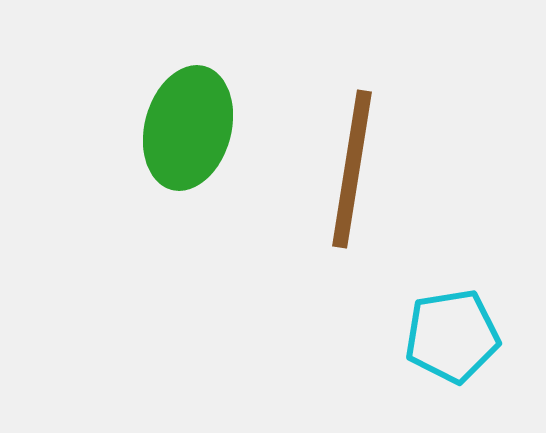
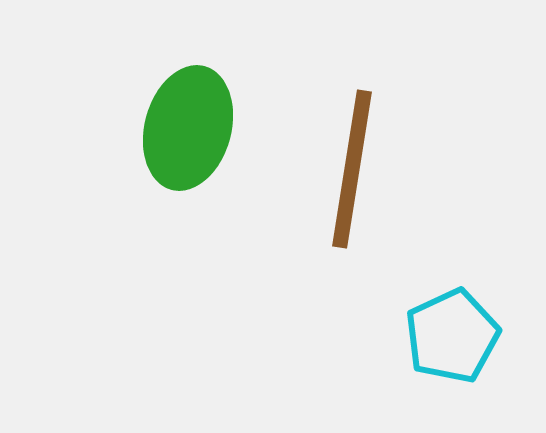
cyan pentagon: rotated 16 degrees counterclockwise
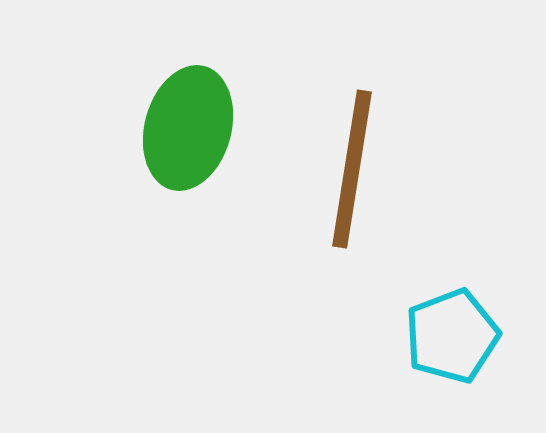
cyan pentagon: rotated 4 degrees clockwise
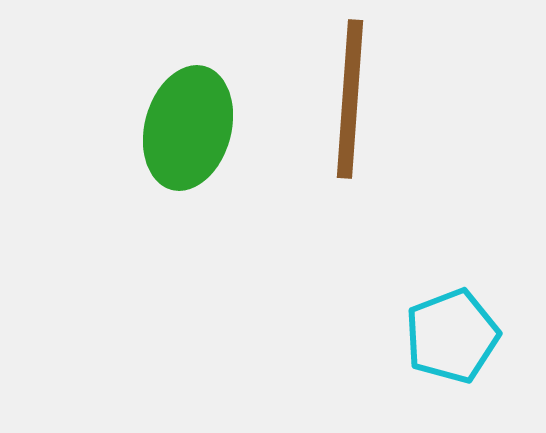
brown line: moved 2 px left, 70 px up; rotated 5 degrees counterclockwise
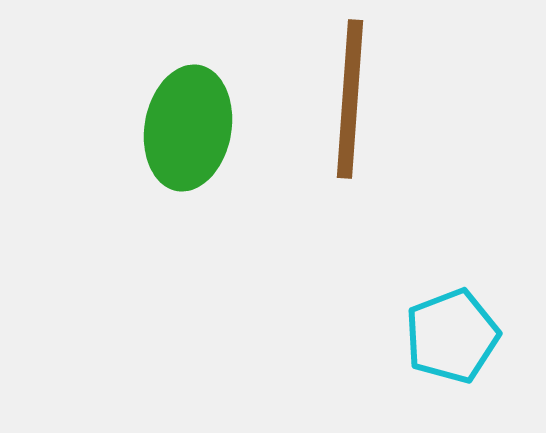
green ellipse: rotated 5 degrees counterclockwise
